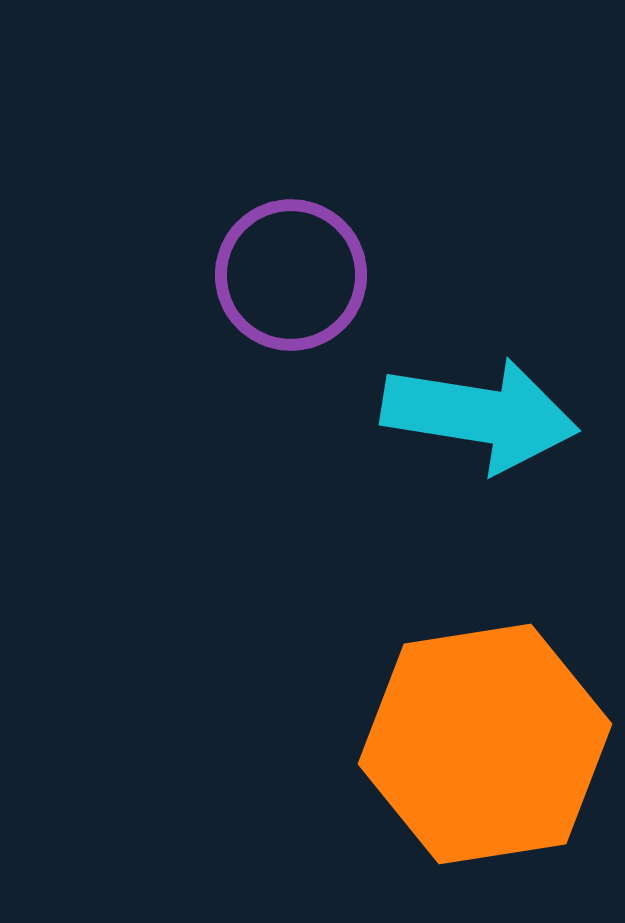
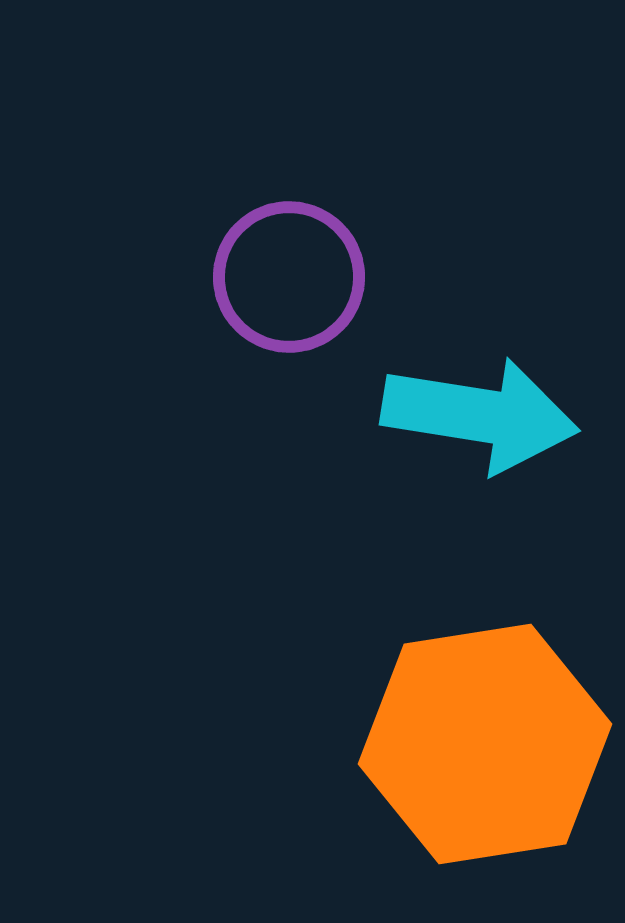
purple circle: moved 2 px left, 2 px down
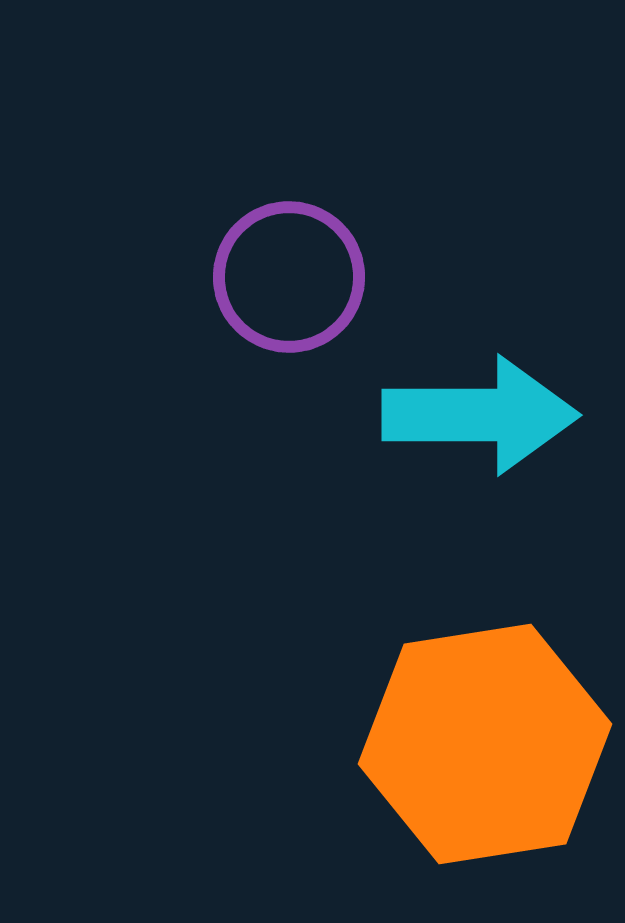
cyan arrow: rotated 9 degrees counterclockwise
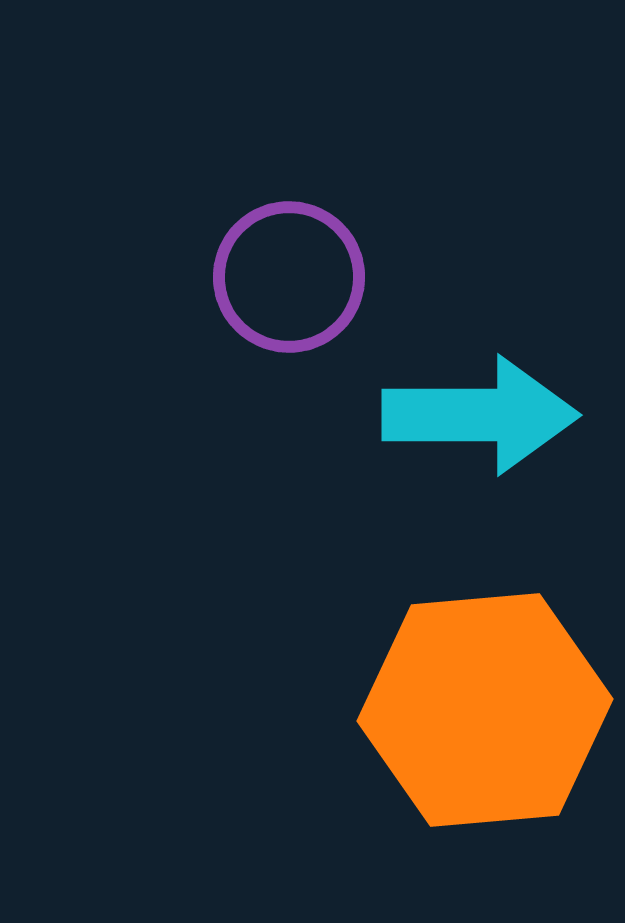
orange hexagon: moved 34 px up; rotated 4 degrees clockwise
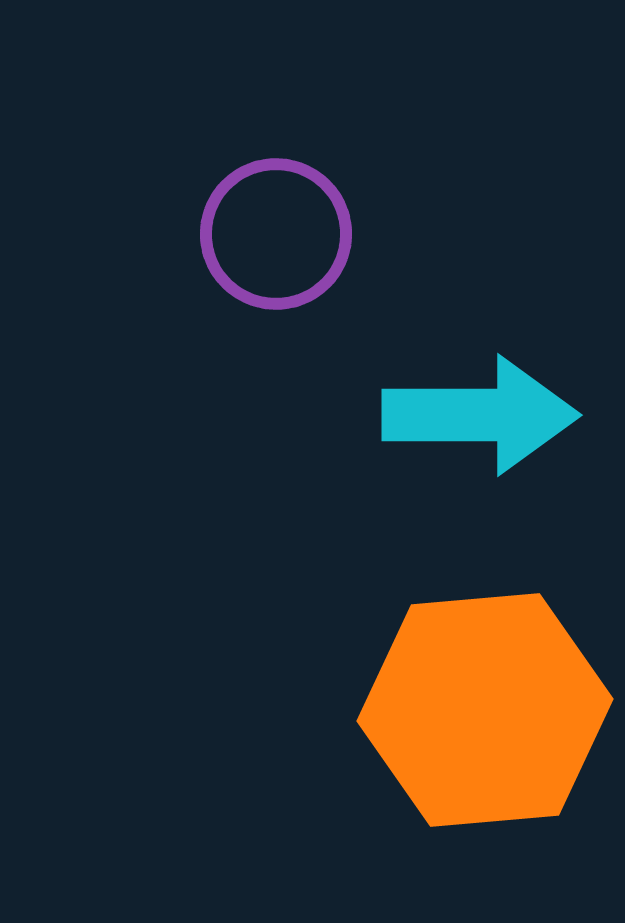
purple circle: moved 13 px left, 43 px up
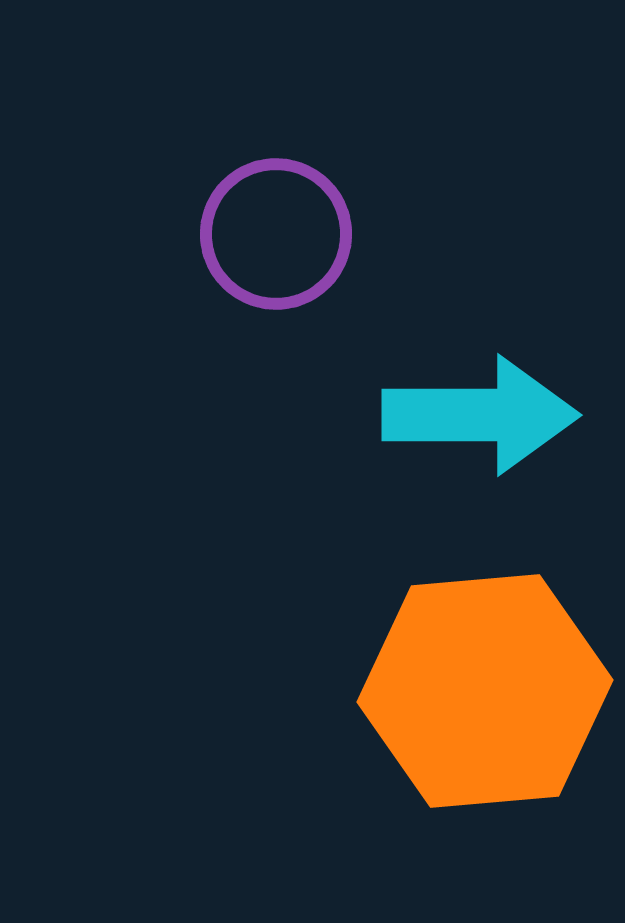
orange hexagon: moved 19 px up
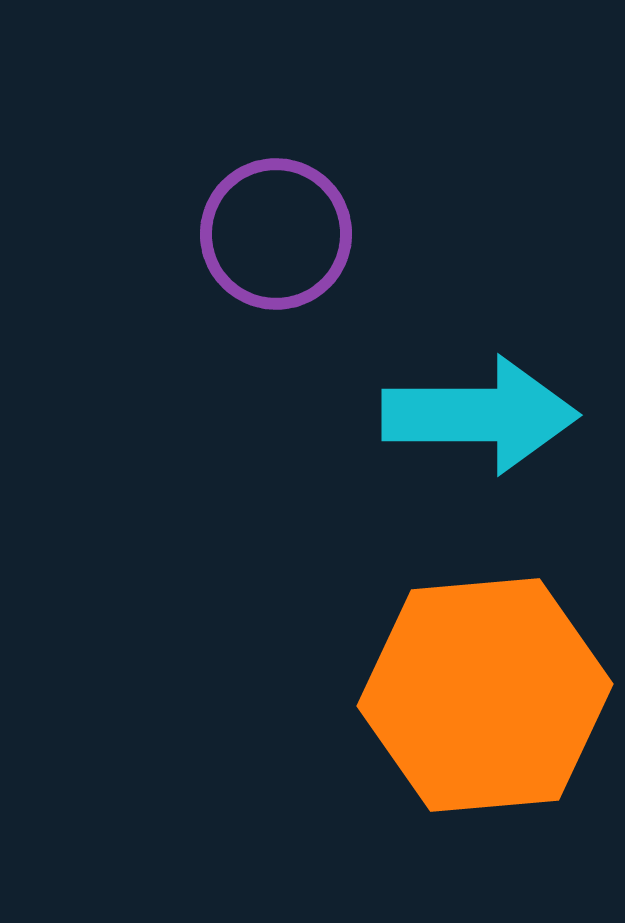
orange hexagon: moved 4 px down
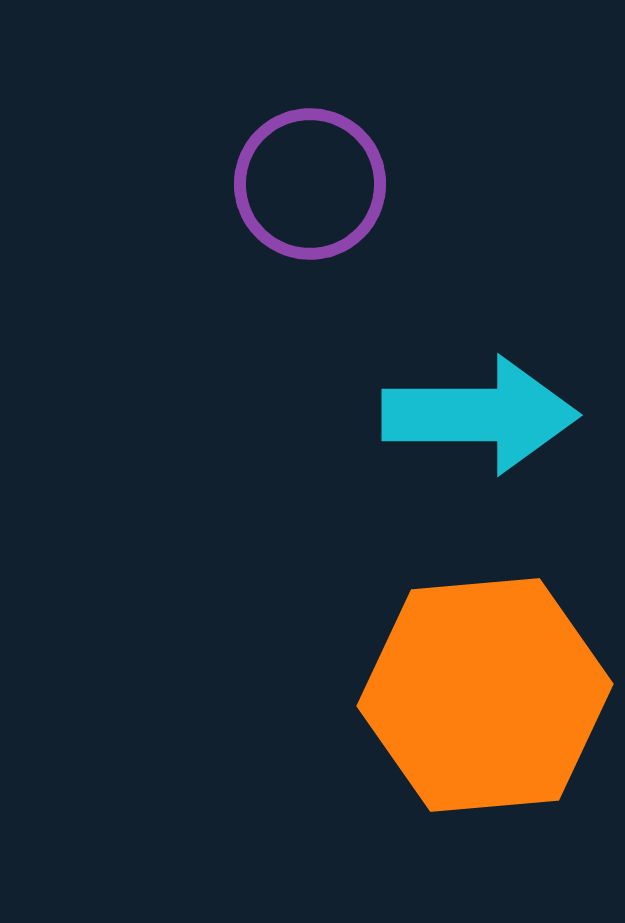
purple circle: moved 34 px right, 50 px up
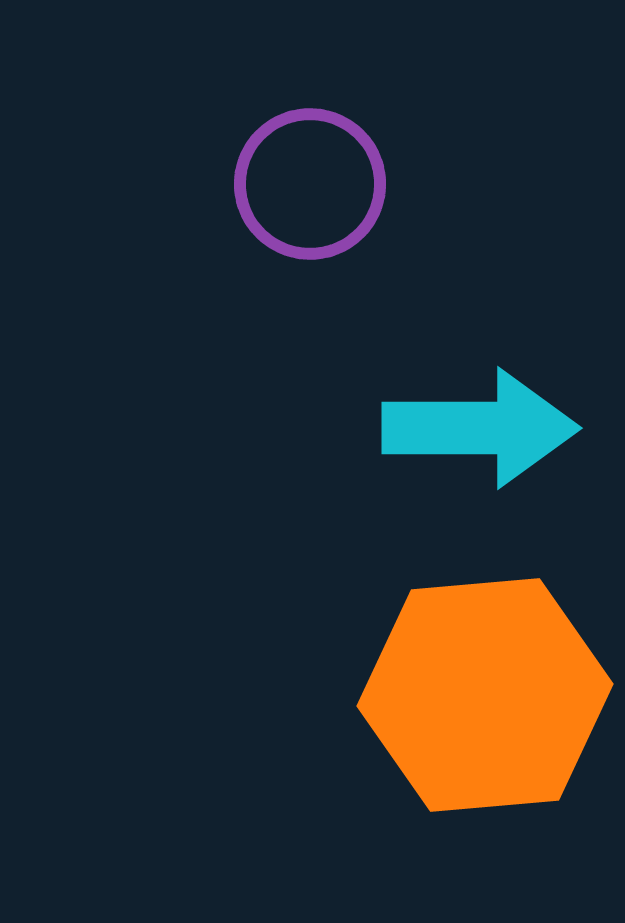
cyan arrow: moved 13 px down
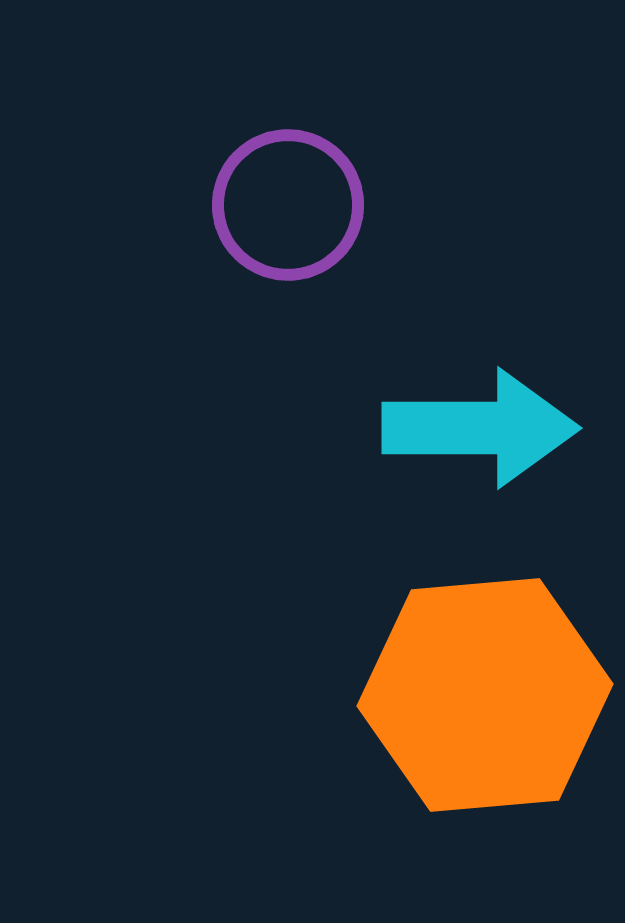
purple circle: moved 22 px left, 21 px down
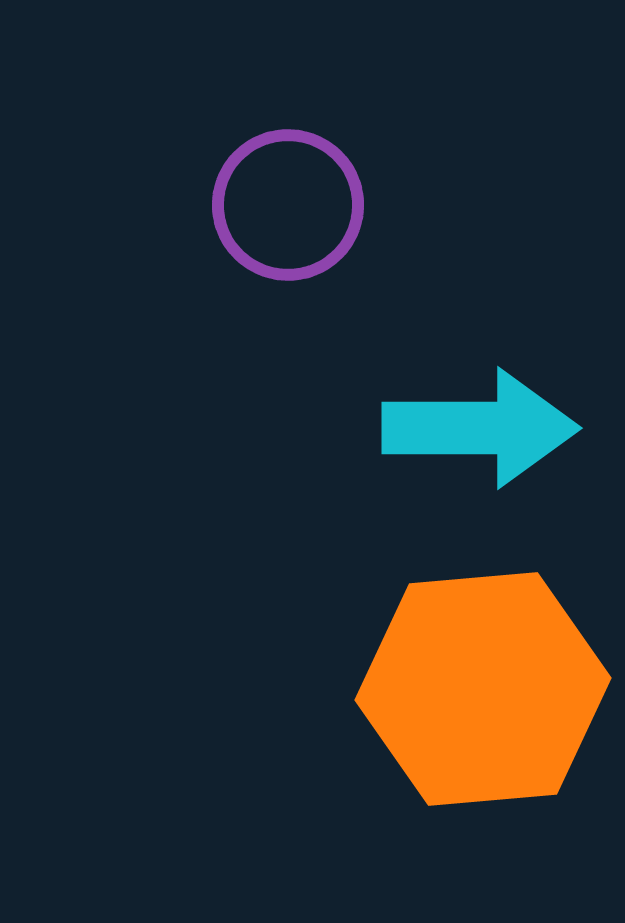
orange hexagon: moved 2 px left, 6 px up
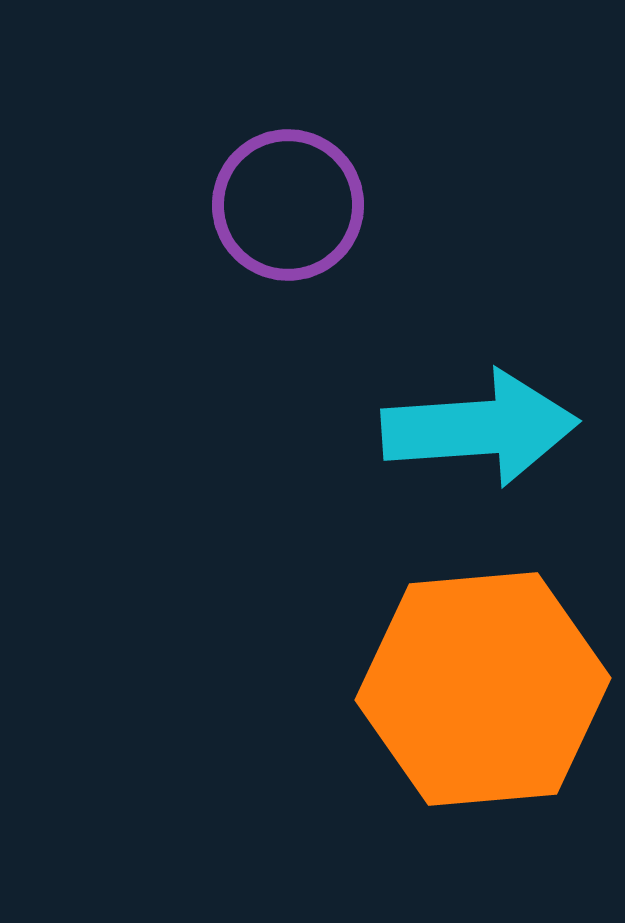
cyan arrow: rotated 4 degrees counterclockwise
